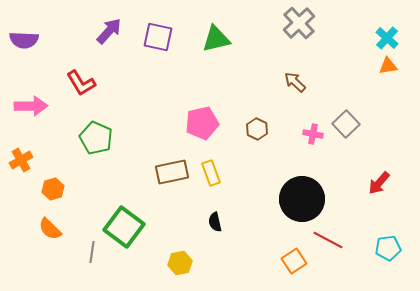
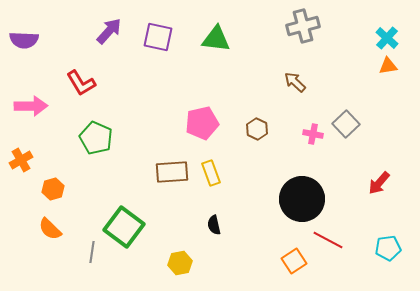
gray cross: moved 4 px right, 3 px down; rotated 28 degrees clockwise
green triangle: rotated 20 degrees clockwise
brown rectangle: rotated 8 degrees clockwise
black semicircle: moved 1 px left, 3 px down
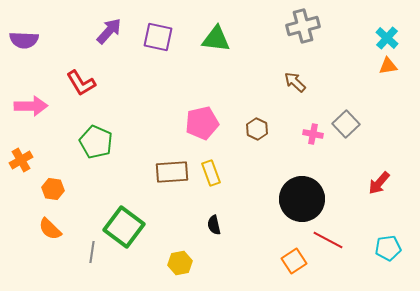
green pentagon: moved 4 px down
orange hexagon: rotated 25 degrees clockwise
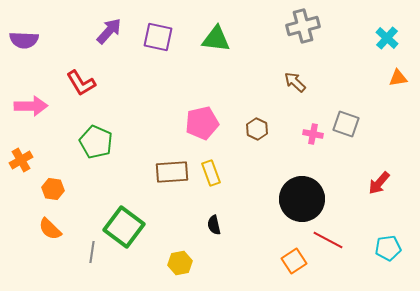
orange triangle: moved 10 px right, 12 px down
gray square: rotated 28 degrees counterclockwise
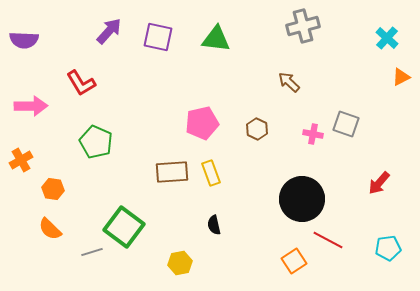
orange triangle: moved 3 px right, 1 px up; rotated 18 degrees counterclockwise
brown arrow: moved 6 px left
gray line: rotated 65 degrees clockwise
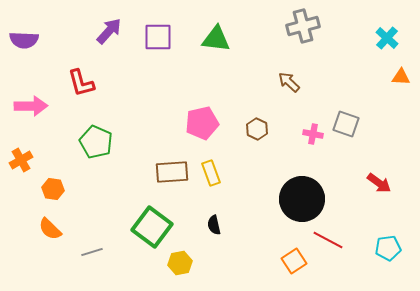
purple square: rotated 12 degrees counterclockwise
orange triangle: rotated 30 degrees clockwise
red L-shape: rotated 16 degrees clockwise
red arrow: rotated 95 degrees counterclockwise
green square: moved 28 px right
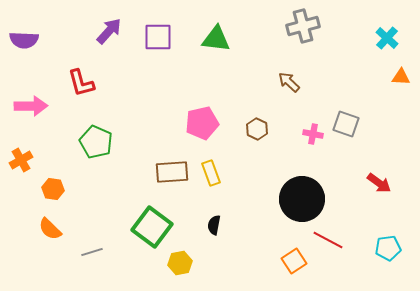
black semicircle: rotated 24 degrees clockwise
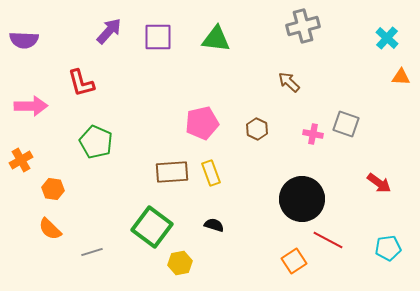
black semicircle: rotated 96 degrees clockwise
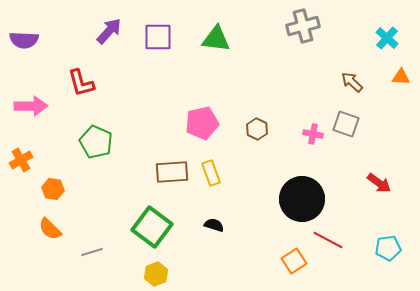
brown arrow: moved 63 px right
yellow hexagon: moved 24 px left, 11 px down; rotated 10 degrees counterclockwise
